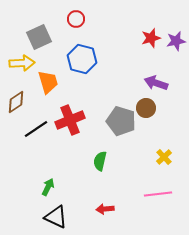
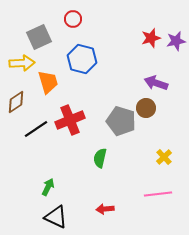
red circle: moved 3 px left
green semicircle: moved 3 px up
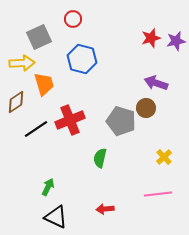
orange trapezoid: moved 4 px left, 2 px down
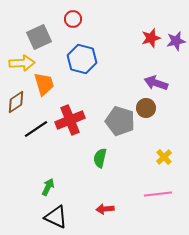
gray pentagon: moved 1 px left
